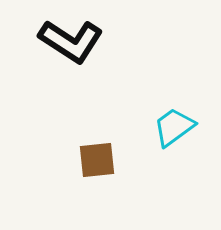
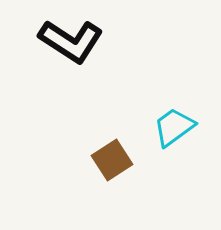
brown square: moved 15 px right; rotated 27 degrees counterclockwise
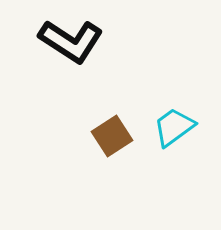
brown square: moved 24 px up
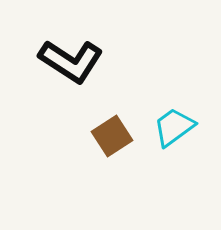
black L-shape: moved 20 px down
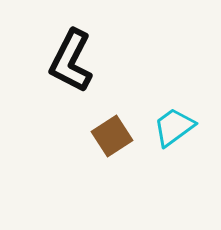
black L-shape: rotated 84 degrees clockwise
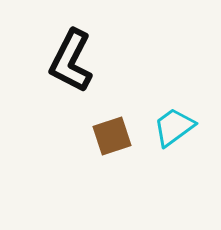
brown square: rotated 15 degrees clockwise
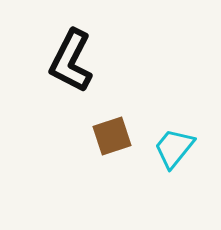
cyan trapezoid: moved 21 px down; rotated 15 degrees counterclockwise
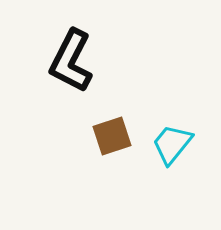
cyan trapezoid: moved 2 px left, 4 px up
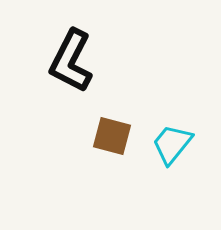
brown square: rotated 33 degrees clockwise
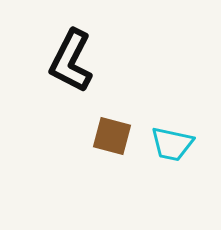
cyan trapezoid: rotated 117 degrees counterclockwise
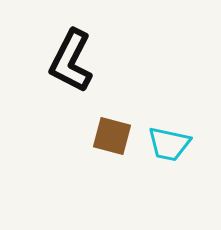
cyan trapezoid: moved 3 px left
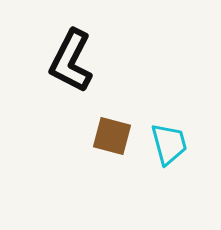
cyan trapezoid: rotated 117 degrees counterclockwise
